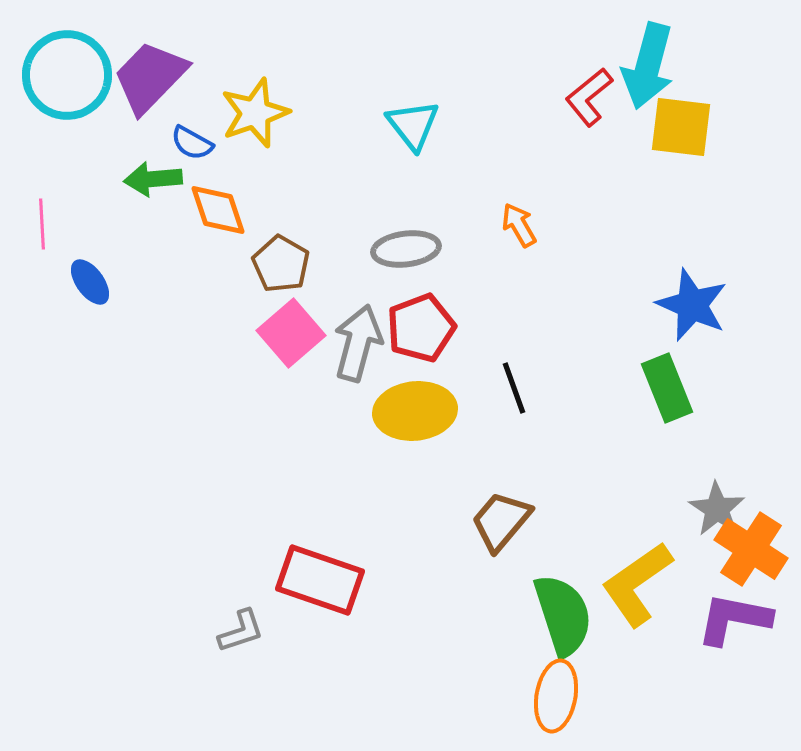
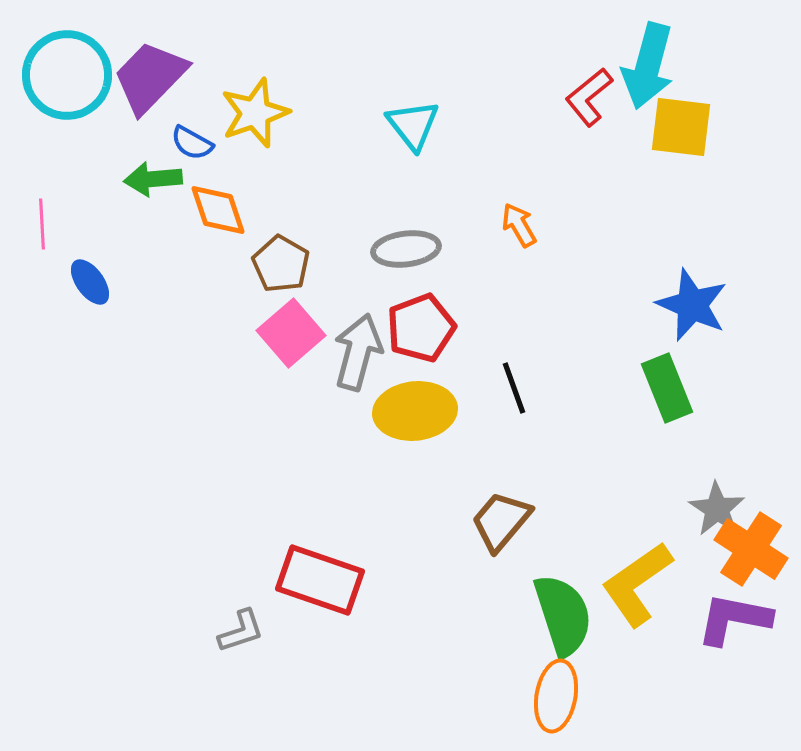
gray arrow: moved 9 px down
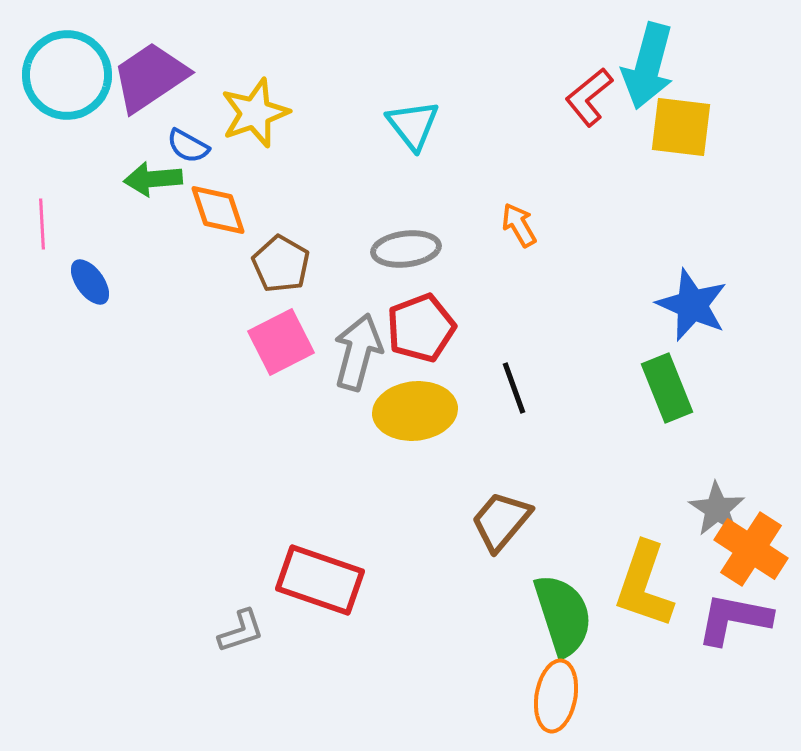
purple trapezoid: rotated 12 degrees clockwise
blue semicircle: moved 4 px left, 3 px down
pink square: moved 10 px left, 9 px down; rotated 14 degrees clockwise
yellow L-shape: moved 7 px right, 1 px down; rotated 36 degrees counterclockwise
